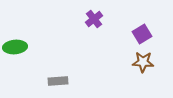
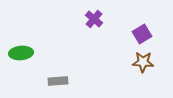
purple cross: rotated 12 degrees counterclockwise
green ellipse: moved 6 px right, 6 px down
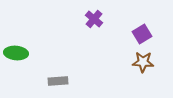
green ellipse: moved 5 px left; rotated 10 degrees clockwise
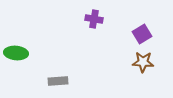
purple cross: rotated 30 degrees counterclockwise
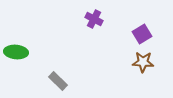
purple cross: rotated 18 degrees clockwise
green ellipse: moved 1 px up
gray rectangle: rotated 48 degrees clockwise
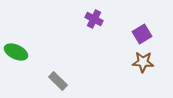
green ellipse: rotated 20 degrees clockwise
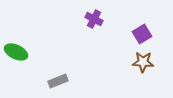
gray rectangle: rotated 66 degrees counterclockwise
